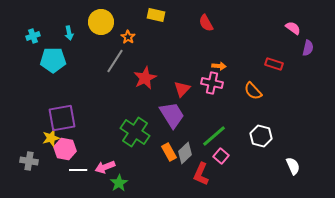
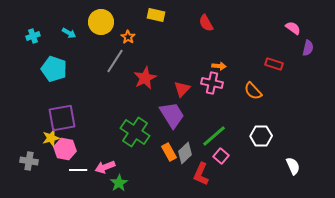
cyan arrow: rotated 48 degrees counterclockwise
cyan pentagon: moved 1 px right, 9 px down; rotated 20 degrees clockwise
white hexagon: rotated 15 degrees counterclockwise
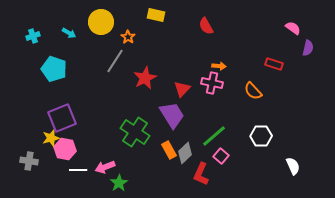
red semicircle: moved 3 px down
purple square: rotated 12 degrees counterclockwise
orange rectangle: moved 2 px up
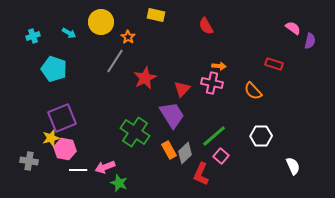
purple semicircle: moved 2 px right, 7 px up
green star: rotated 18 degrees counterclockwise
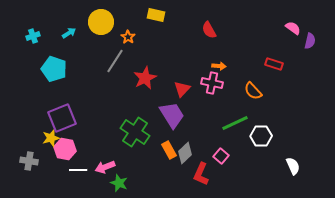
red semicircle: moved 3 px right, 4 px down
cyan arrow: rotated 64 degrees counterclockwise
green line: moved 21 px right, 13 px up; rotated 16 degrees clockwise
